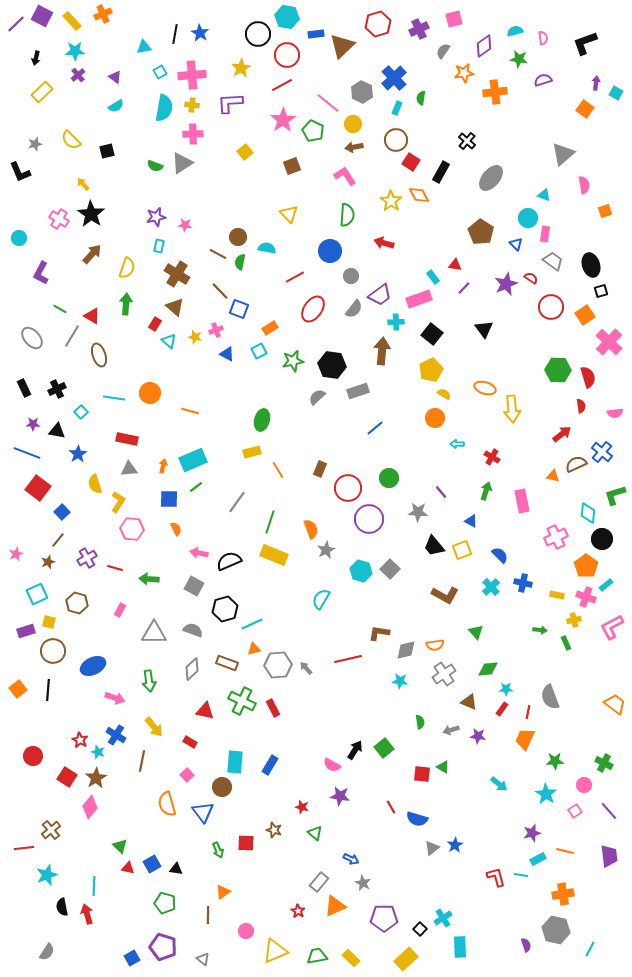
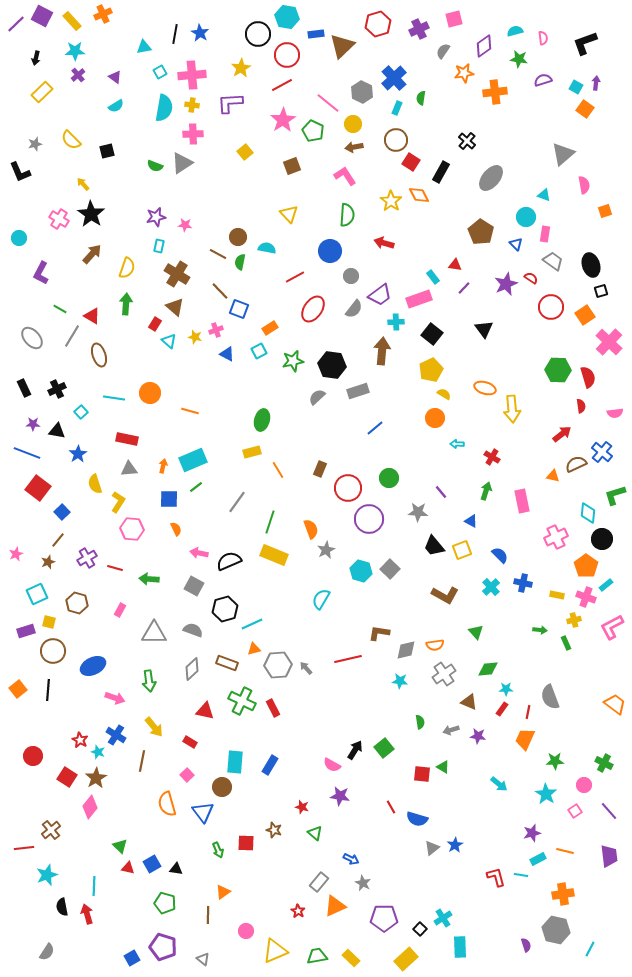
cyan square at (616, 93): moved 40 px left, 6 px up
cyan circle at (528, 218): moved 2 px left, 1 px up
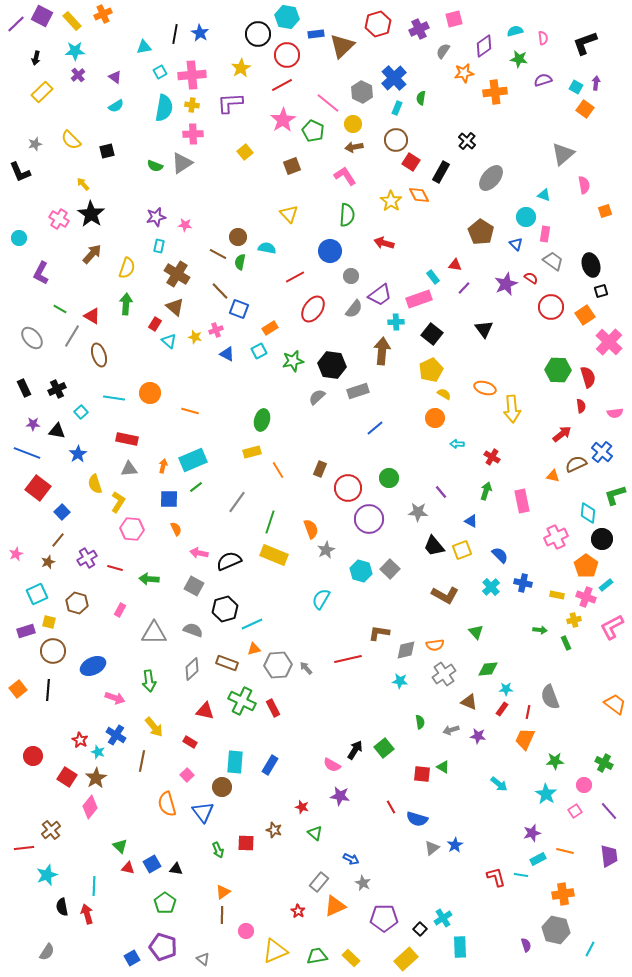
green pentagon at (165, 903): rotated 20 degrees clockwise
brown line at (208, 915): moved 14 px right
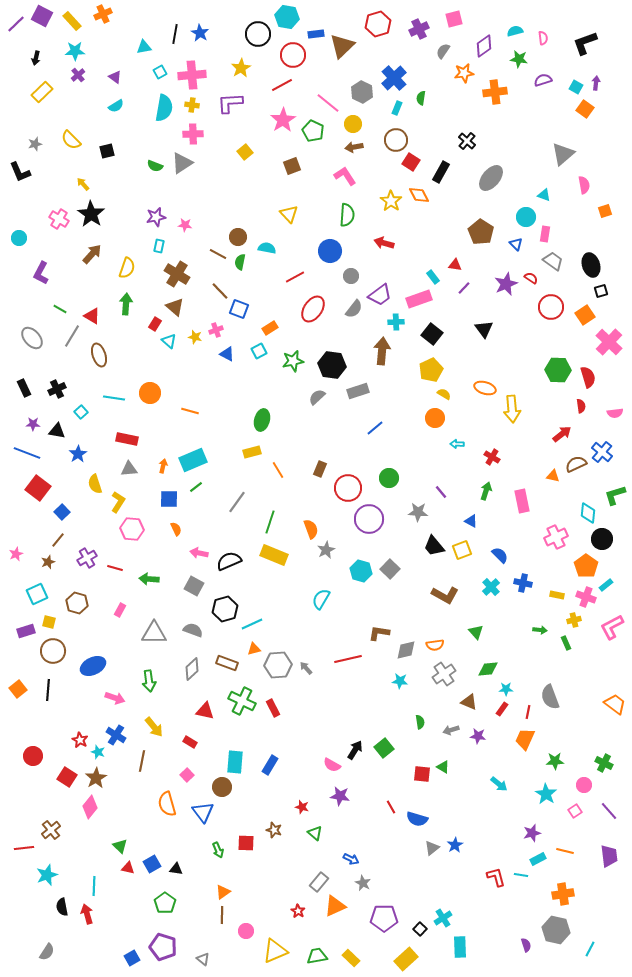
red circle at (287, 55): moved 6 px right
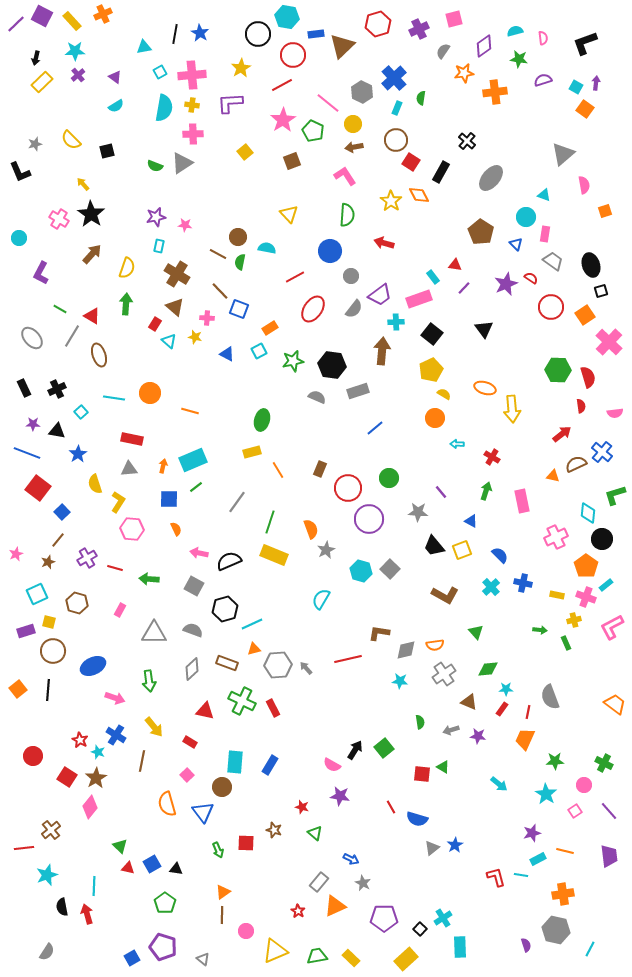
yellow rectangle at (42, 92): moved 10 px up
brown square at (292, 166): moved 5 px up
pink cross at (216, 330): moved 9 px left, 12 px up; rotated 24 degrees clockwise
gray semicircle at (317, 397): rotated 66 degrees clockwise
red rectangle at (127, 439): moved 5 px right
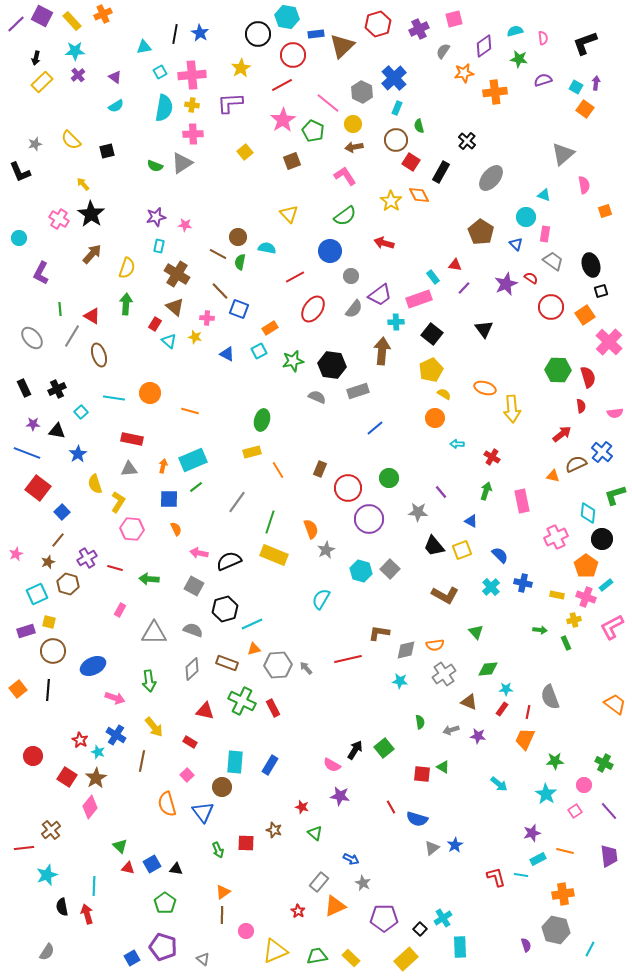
green semicircle at (421, 98): moved 2 px left, 28 px down; rotated 24 degrees counterclockwise
green semicircle at (347, 215): moved 2 px left, 1 px down; rotated 50 degrees clockwise
green line at (60, 309): rotated 56 degrees clockwise
brown hexagon at (77, 603): moved 9 px left, 19 px up
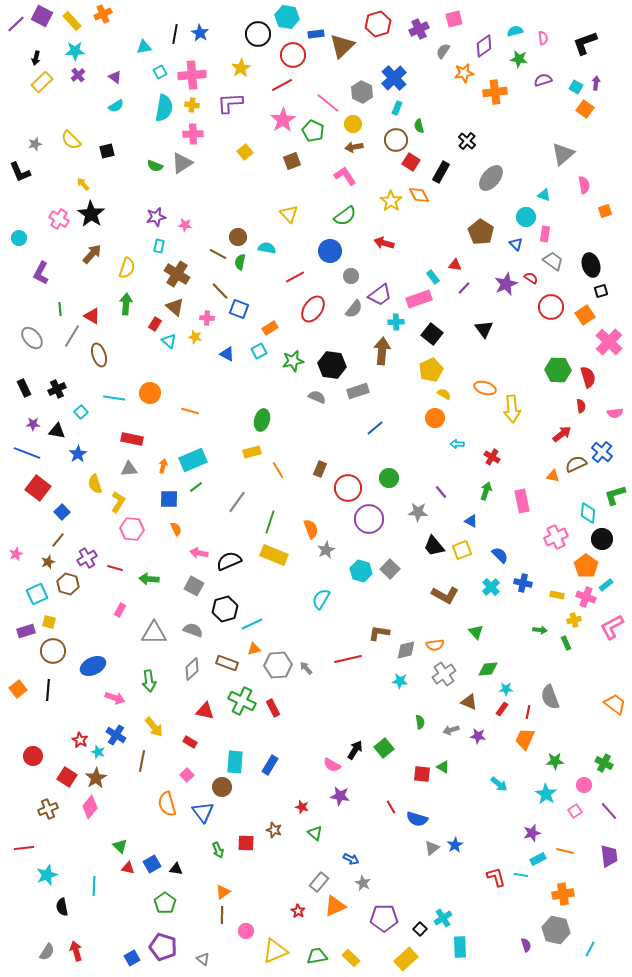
brown cross at (51, 830): moved 3 px left, 21 px up; rotated 18 degrees clockwise
red arrow at (87, 914): moved 11 px left, 37 px down
